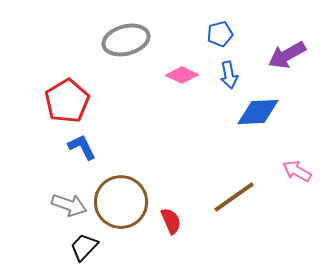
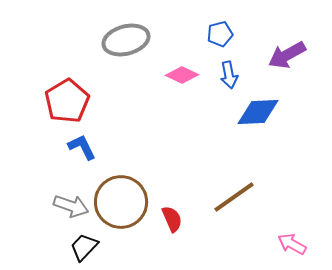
pink arrow: moved 5 px left, 73 px down
gray arrow: moved 2 px right, 1 px down
red semicircle: moved 1 px right, 2 px up
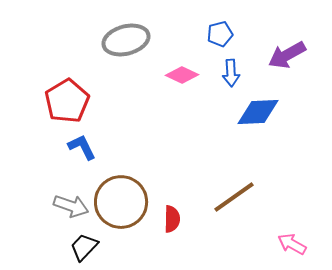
blue arrow: moved 2 px right, 2 px up; rotated 8 degrees clockwise
red semicircle: rotated 24 degrees clockwise
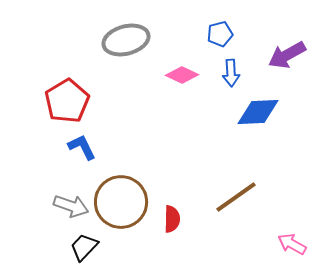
brown line: moved 2 px right
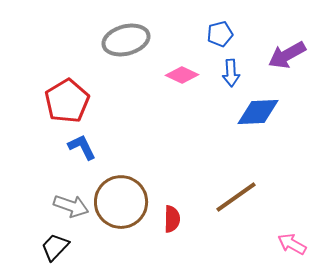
black trapezoid: moved 29 px left
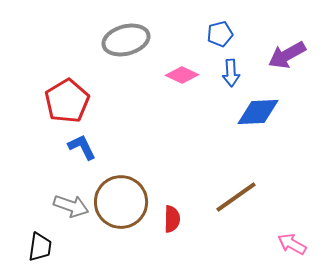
black trapezoid: moved 15 px left; rotated 144 degrees clockwise
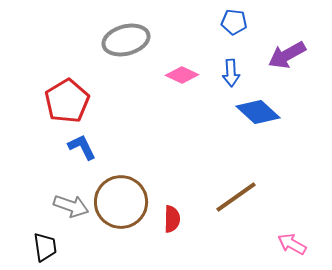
blue pentagon: moved 14 px right, 12 px up; rotated 20 degrees clockwise
blue diamond: rotated 45 degrees clockwise
black trapezoid: moved 5 px right; rotated 16 degrees counterclockwise
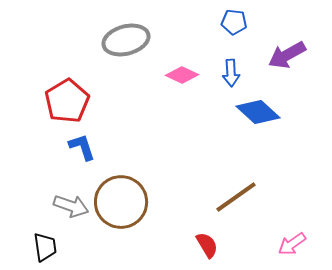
blue L-shape: rotated 8 degrees clockwise
red semicircle: moved 35 px right, 26 px down; rotated 32 degrees counterclockwise
pink arrow: rotated 64 degrees counterclockwise
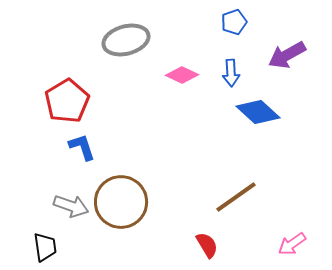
blue pentagon: rotated 25 degrees counterclockwise
